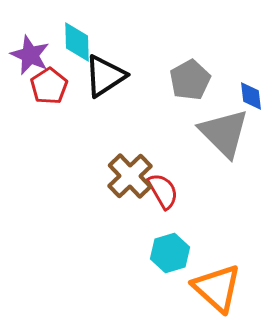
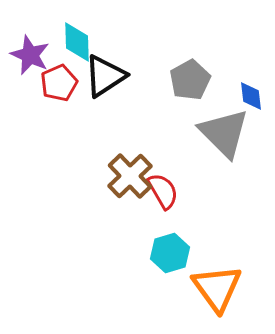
red pentagon: moved 10 px right, 3 px up; rotated 9 degrees clockwise
orange triangle: rotated 12 degrees clockwise
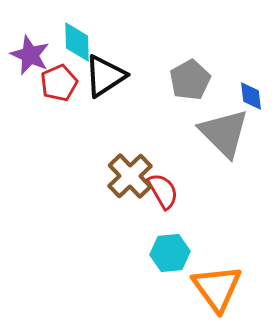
cyan hexagon: rotated 12 degrees clockwise
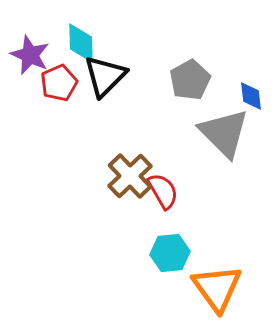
cyan diamond: moved 4 px right, 1 px down
black triangle: rotated 12 degrees counterclockwise
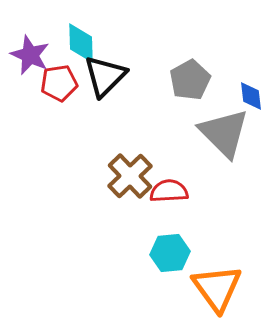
red pentagon: rotated 15 degrees clockwise
red semicircle: moved 6 px right; rotated 63 degrees counterclockwise
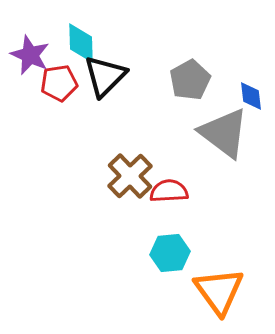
gray triangle: rotated 8 degrees counterclockwise
orange triangle: moved 2 px right, 3 px down
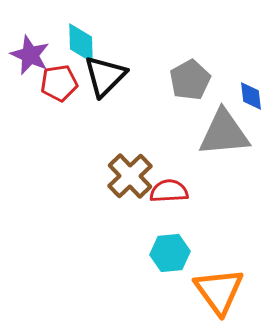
gray triangle: rotated 42 degrees counterclockwise
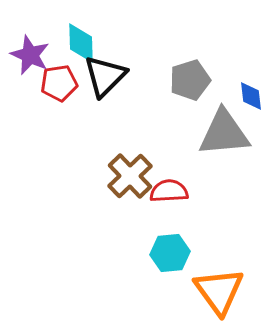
gray pentagon: rotated 12 degrees clockwise
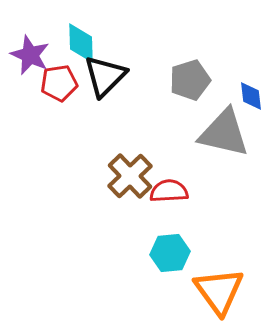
gray triangle: rotated 18 degrees clockwise
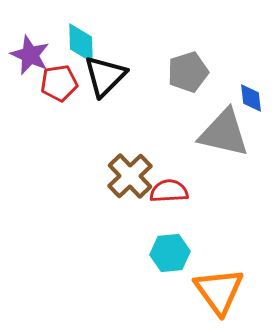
gray pentagon: moved 2 px left, 8 px up
blue diamond: moved 2 px down
